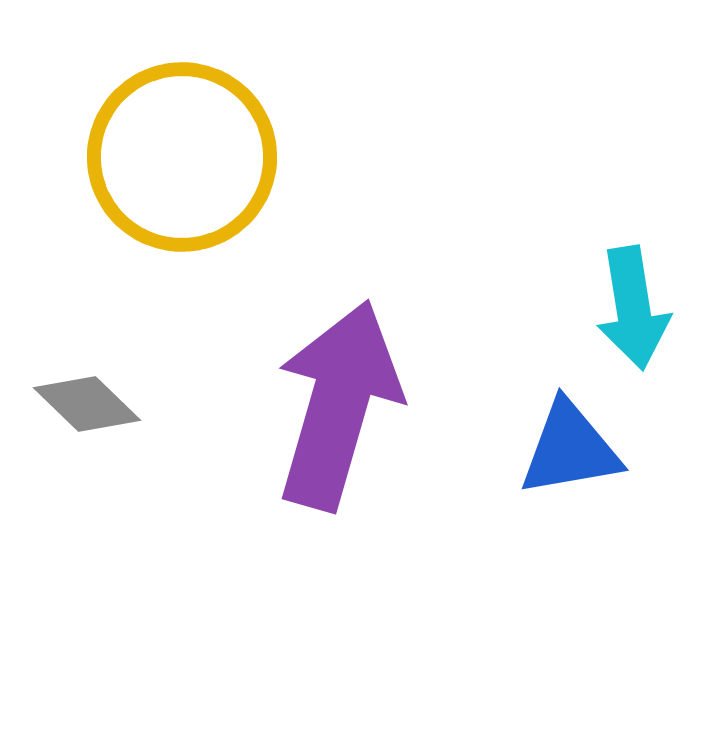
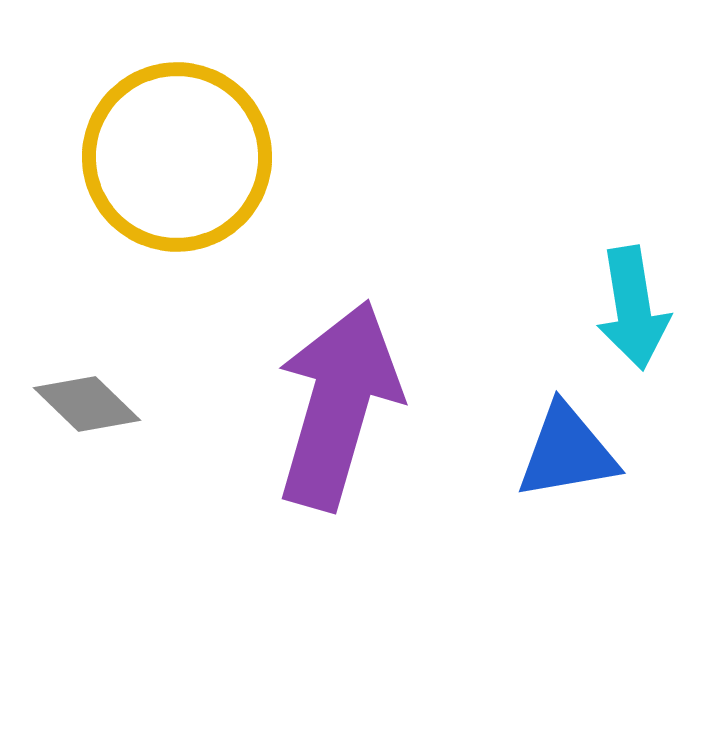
yellow circle: moved 5 px left
blue triangle: moved 3 px left, 3 px down
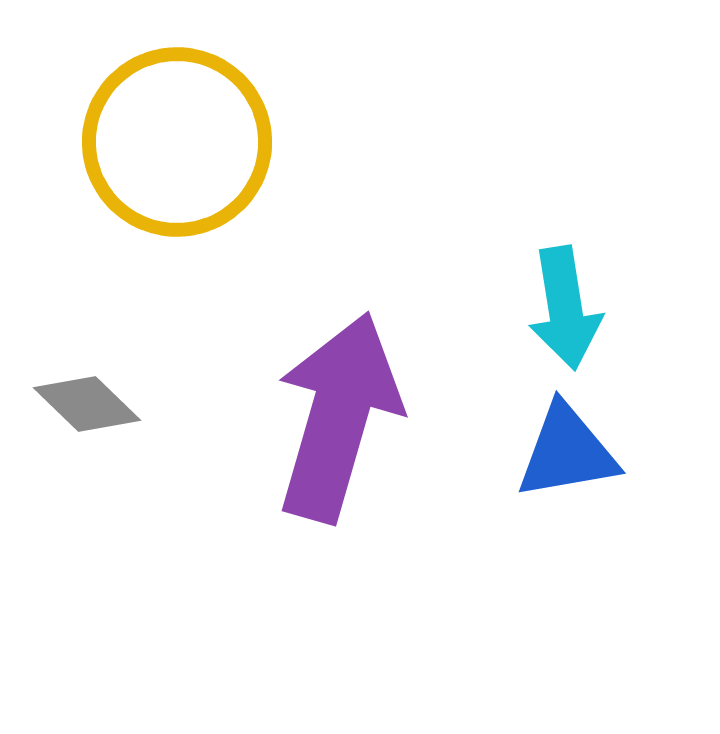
yellow circle: moved 15 px up
cyan arrow: moved 68 px left
purple arrow: moved 12 px down
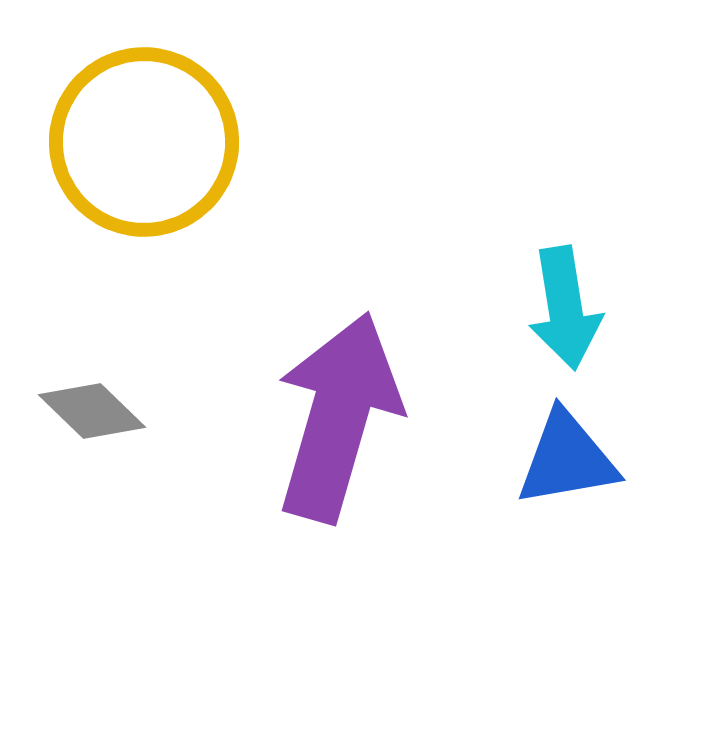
yellow circle: moved 33 px left
gray diamond: moved 5 px right, 7 px down
blue triangle: moved 7 px down
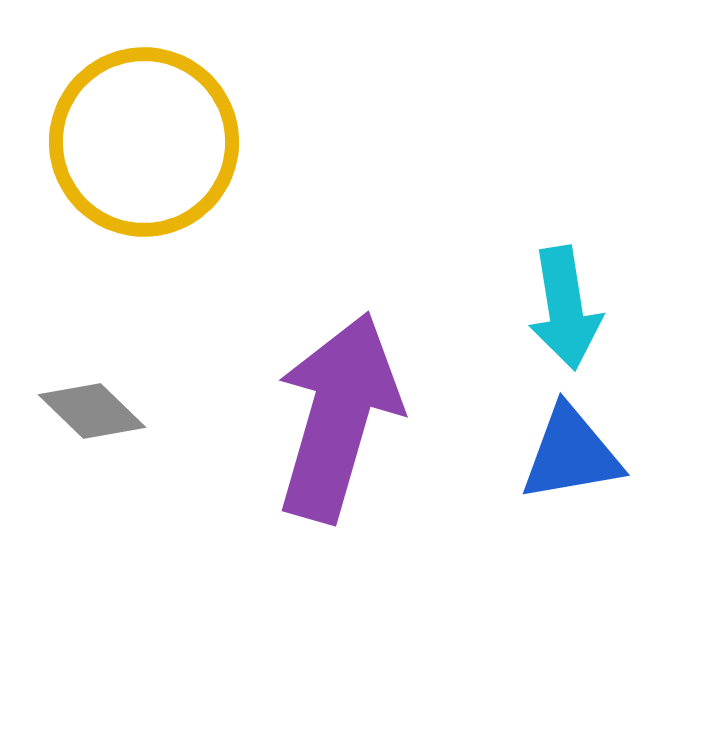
blue triangle: moved 4 px right, 5 px up
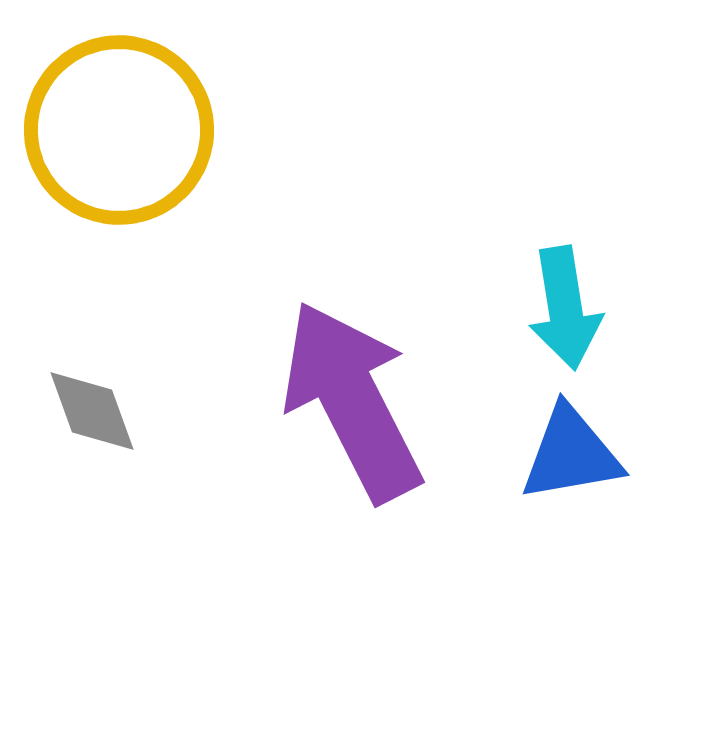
yellow circle: moved 25 px left, 12 px up
gray diamond: rotated 26 degrees clockwise
purple arrow: moved 14 px right, 16 px up; rotated 43 degrees counterclockwise
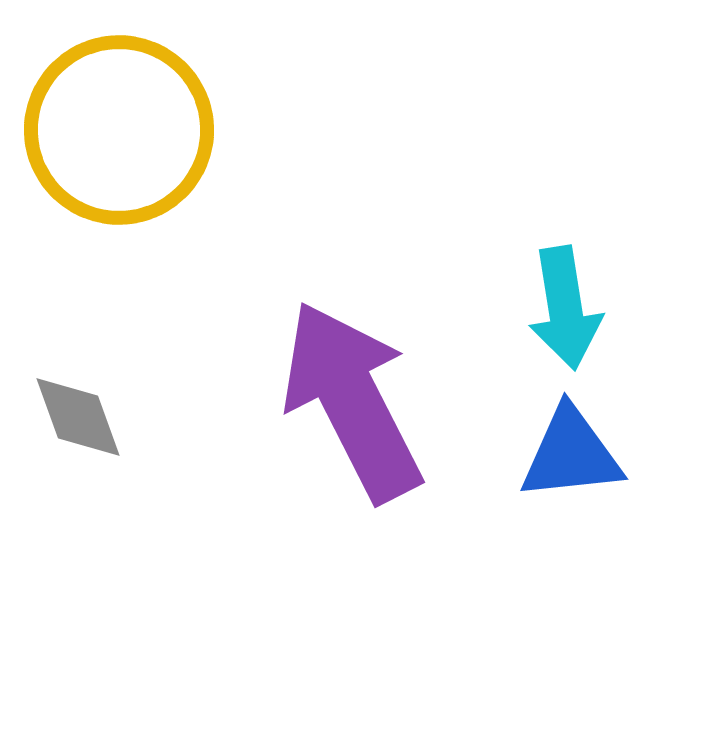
gray diamond: moved 14 px left, 6 px down
blue triangle: rotated 4 degrees clockwise
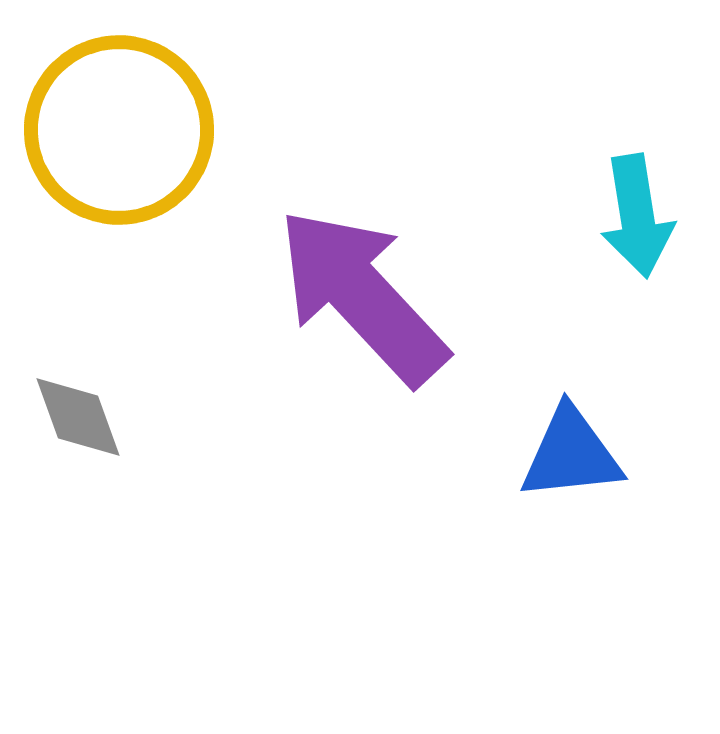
cyan arrow: moved 72 px right, 92 px up
purple arrow: moved 10 px right, 105 px up; rotated 16 degrees counterclockwise
